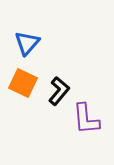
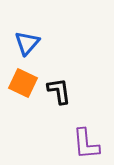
black L-shape: rotated 48 degrees counterclockwise
purple L-shape: moved 25 px down
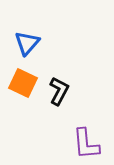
black L-shape: rotated 36 degrees clockwise
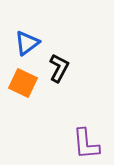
blue triangle: rotated 12 degrees clockwise
black L-shape: moved 23 px up
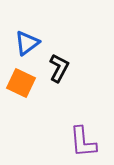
orange square: moved 2 px left
purple L-shape: moved 3 px left, 2 px up
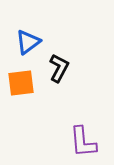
blue triangle: moved 1 px right, 1 px up
orange square: rotated 32 degrees counterclockwise
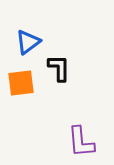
black L-shape: rotated 28 degrees counterclockwise
purple L-shape: moved 2 px left
